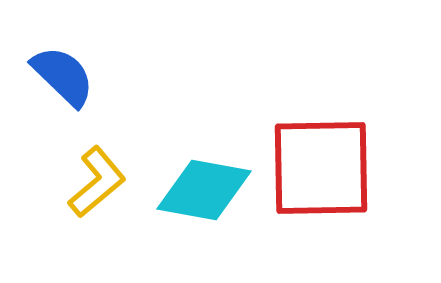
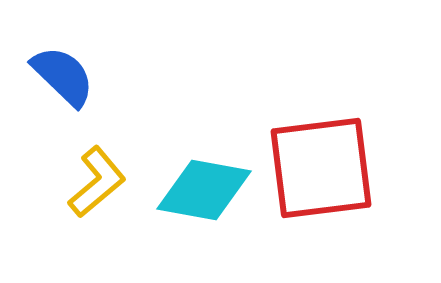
red square: rotated 6 degrees counterclockwise
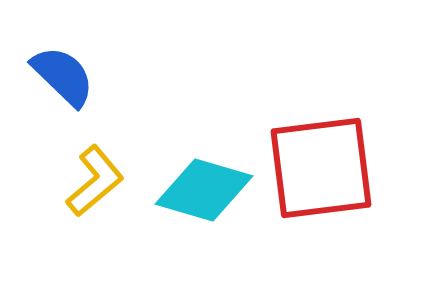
yellow L-shape: moved 2 px left, 1 px up
cyan diamond: rotated 6 degrees clockwise
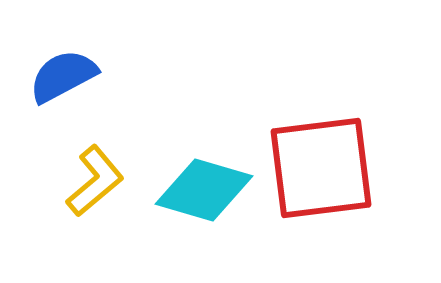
blue semicircle: rotated 72 degrees counterclockwise
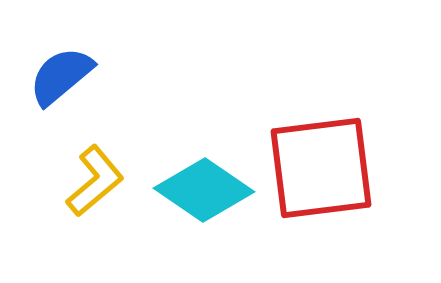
blue semicircle: moved 2 px left; rotated 12 degrees counterclockwise
cyan diamond: rotated 18 degrees clockwise
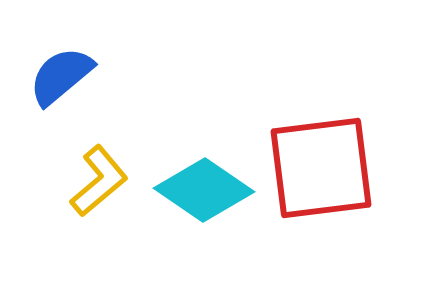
yellow L-shape: moved 4 px right
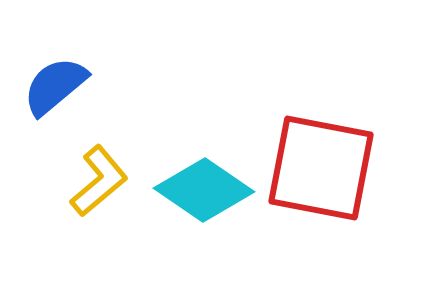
blue semicircle: moved 6 px left, 10 px down
red square: rotated 18 degrees clockwise
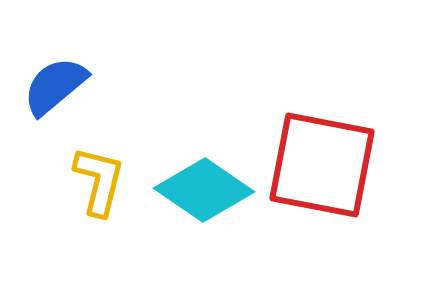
red square: moved 1 px right, 3 px up
yellow L-shape: rotated 36 degrees counterclockwise
